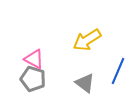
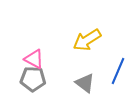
gray pentagon: rotated 15 degrees counterclockwise
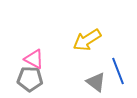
blue line: rotated 44 degrees counterclockwise
gray pentagon: moved 3 px left
gray triangle: moved 11 px right, 1 px up
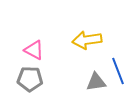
yellow arrow: rotated 24 degrees clockwise
pink triangle: moved 9 px up
gray triangle: rotated 45 degrees counterclockwise
